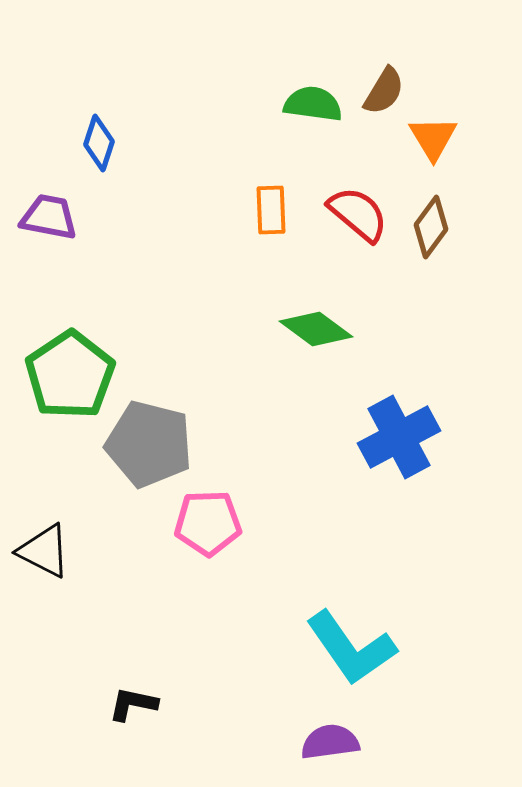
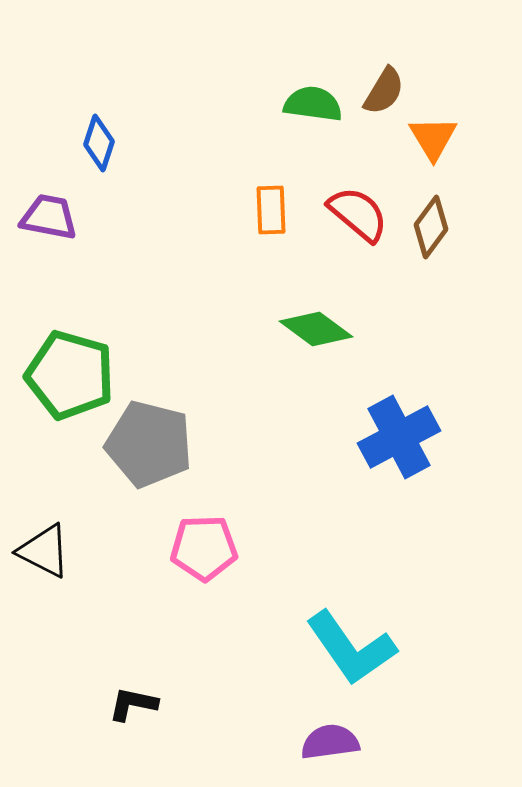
green pentagon: rotated 22 degrees counterclockwise
pink pentagon: moved 4 px left, 25 px down
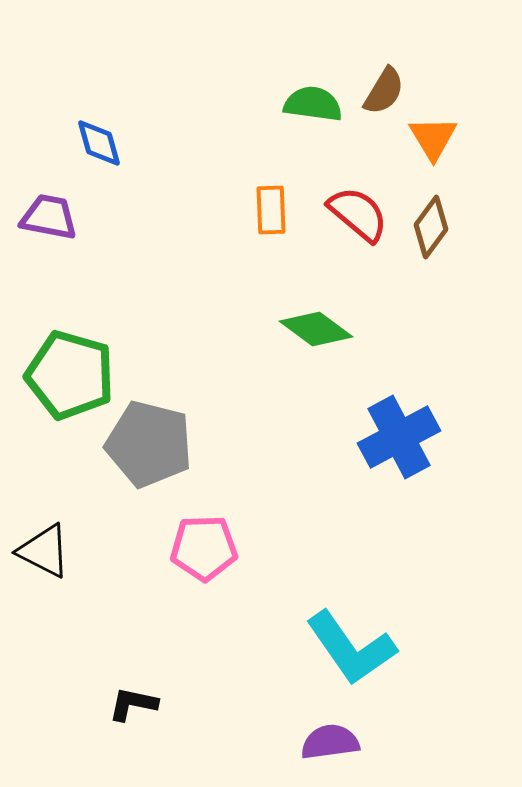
blue diamond: rotated 34 degrees counterclockwise
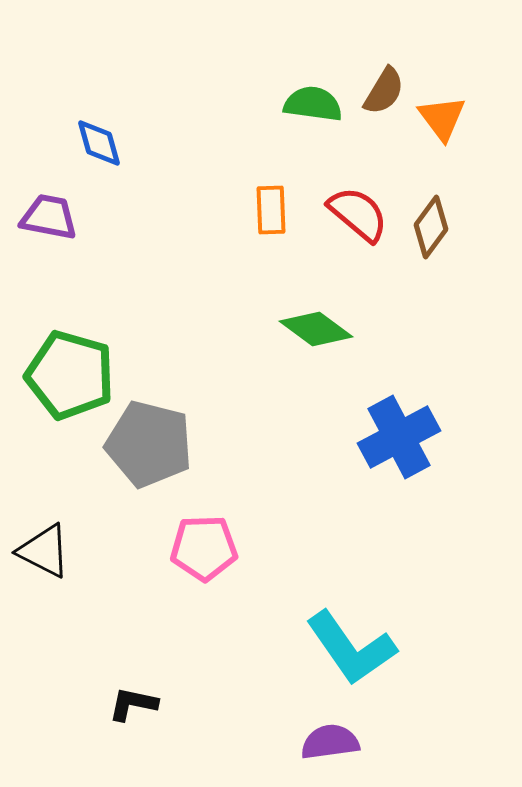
orange triangle: moved 9 px right, 20 px up; rotated 6 degrees counterclockwise
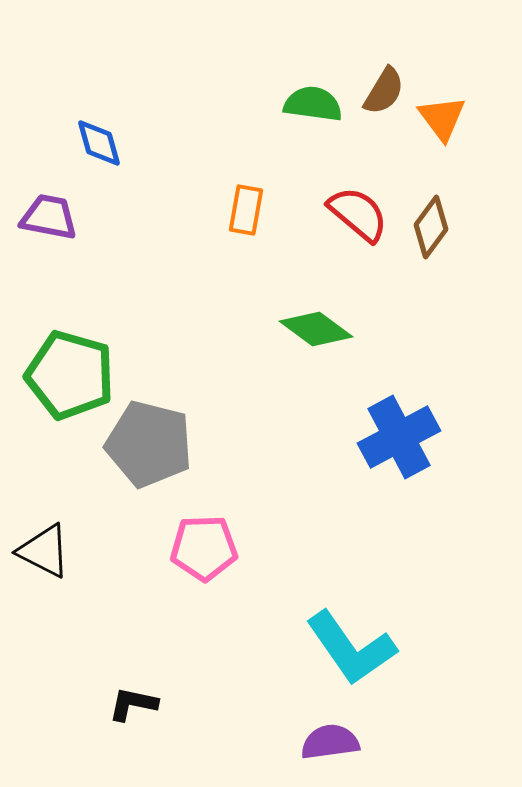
orange rectangle: moved 25 px left; rotated 12 degrees clockwise
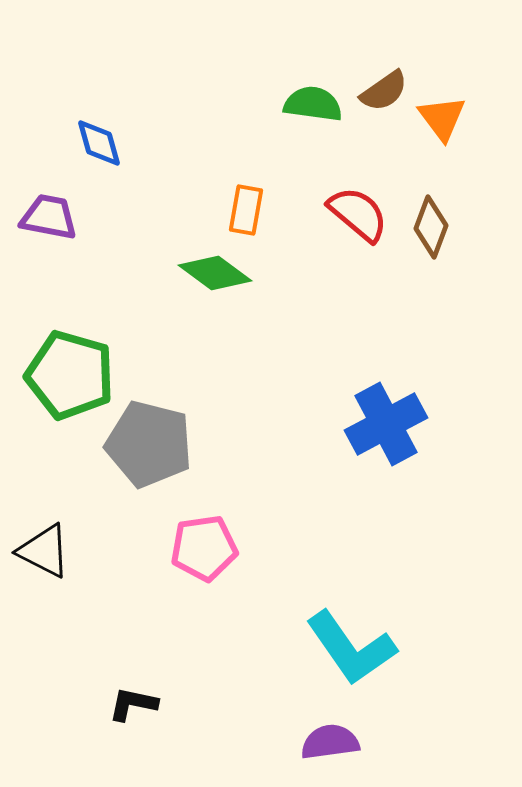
brown semicircle: rotated 24 degrees clockwise
brown diamond: rotated 16 degrees counterclockwise
green diamond: moved 101 px left, 56 px up
blue cross: moved 13 px left, 13 px up
pink pentagon: rotated 6 degrees counterclockwise
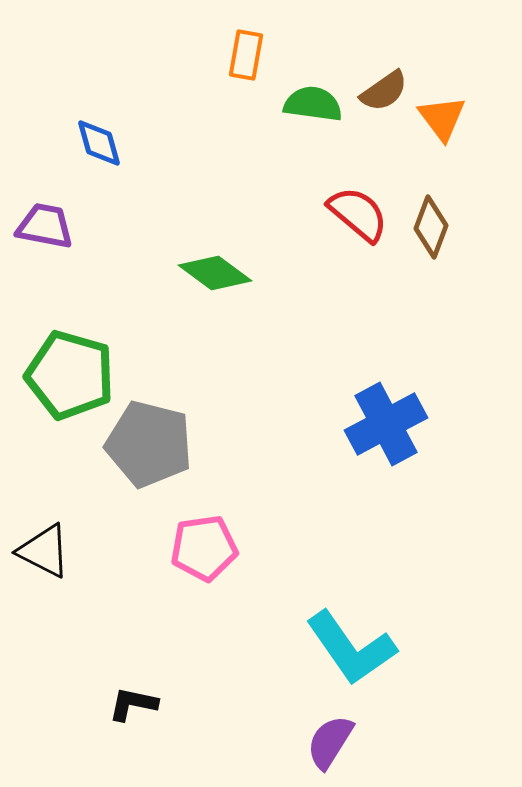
orange rectangle: moved 155 px up
purple trapezoid: moved 4 px left, 9 px down
purple semicircle: rotated 50 degrees counterclockwise
